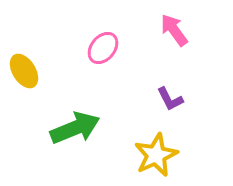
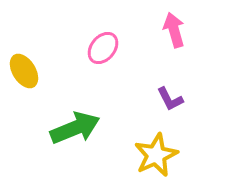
pink arrow: rotated 20 degrees clockwise
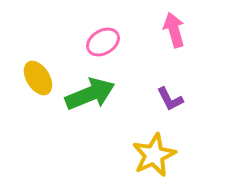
pink ellipse: moved 6 px up; rotated 20 degrees clockwise
yellow ellipse: moved 14 px right, 7 px down
green arrow: moved 15 px right, 34 px up
yellow star: moved 2 px left
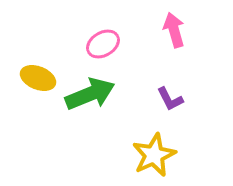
pink ellipse: moved 2 px down
yellow ellipse: rotated 36 degrees counterclockwise
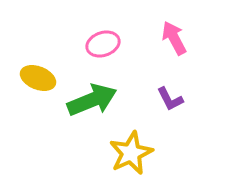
pink arrow: moved 8 px down; rotated 12 degrees counterclockwise
pink ellipse: rotated 12 degrees clockwise
green arrow: moved 2 px right, 6 px down
yellow star: moved 23 px left, 2 px up
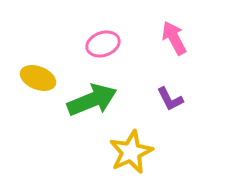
yellow star: moved 1 px up
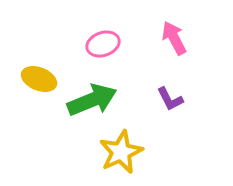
yellow ellipse: moved 1 px right, 1 px down
yellow star: moved 10 px left
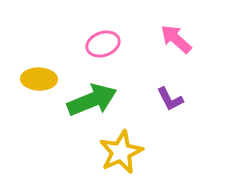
pink arrow: moved 2 px right, 1 px down; rotated 20 degrees counterclockwise
yellow ellipse: rotated 20 degrees counterclockwise
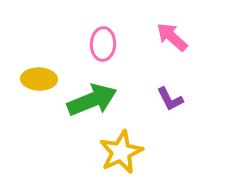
pink arrow: moved 4 px left, 2 px up
pink ellipse: rotated 68 degrees counterclockwise
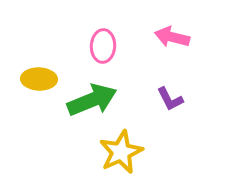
pink arrow: rotated 28 degrees counterclockwise
pink ellipse: moved 2 px down
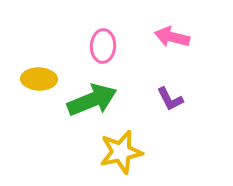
yellow star: rotated 12 degrees clockwise
